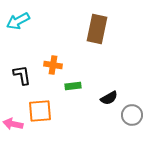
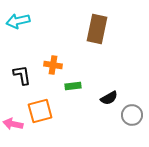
cyan arrow: rotated 15 degrees clockwise
orange square: rotated 10 degrees counterclockwise
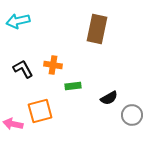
black L-shape: moved 1 px right, 6 px up; rotated 20 degrees counterclockwise
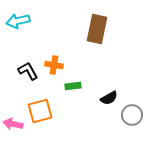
orange cross: moved 1 px right
black L-shape: moved 5 px right, 2 px down
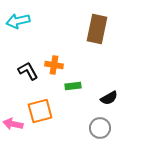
gray circle: moved 32 px left, 13 px down
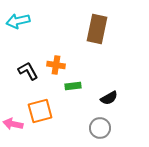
orange cross: moved 2 px right
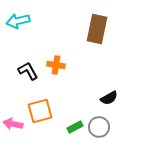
green rectangle: moved 2 px right, 41 px down; rotated 21 degrees counterclockwise
gray circle: moved 1 px left, 1 px up
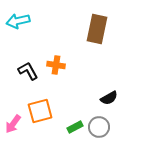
pink arrow: rotated 66 degrees counterclockwise
